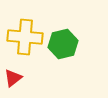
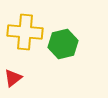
yellow cross: moved 5 px up
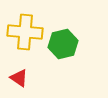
red triangle: moved 6 px right; rotated 48 degrees counterclockwise
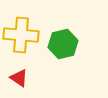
yellow cross: moved 4 px left, 3 px down
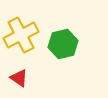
yellow cross: rotated 32 degrees counterclockwise
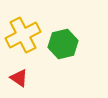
yellow cross: moved 2 px right
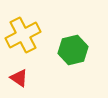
green hexagon: moved 10 px right, 6 px down
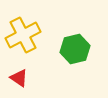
green hexagon: moved 2 px right, 1 px up
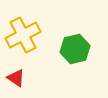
red triangle: moved 3 px left
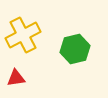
red triangle: rotated 42 degrees counterclockwise
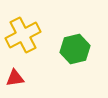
red triangle: moved 1 px left
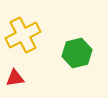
green hexagon: moved 2 px right, 4 px down
